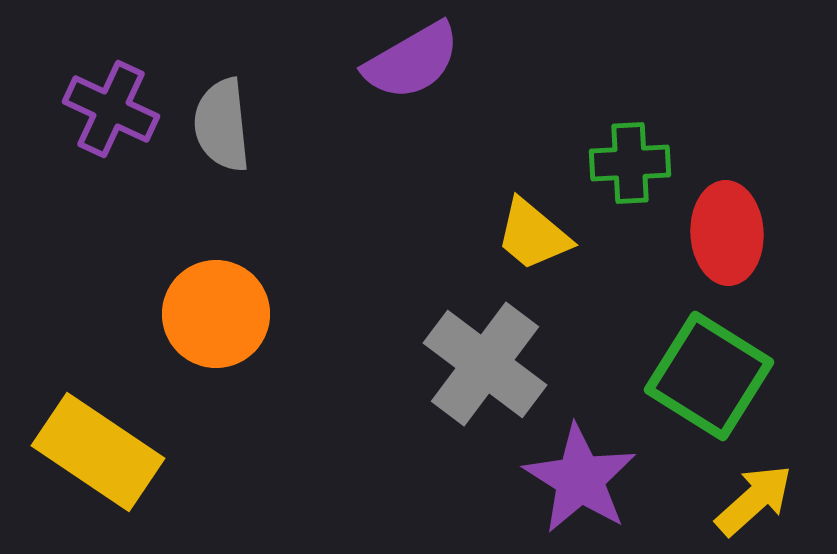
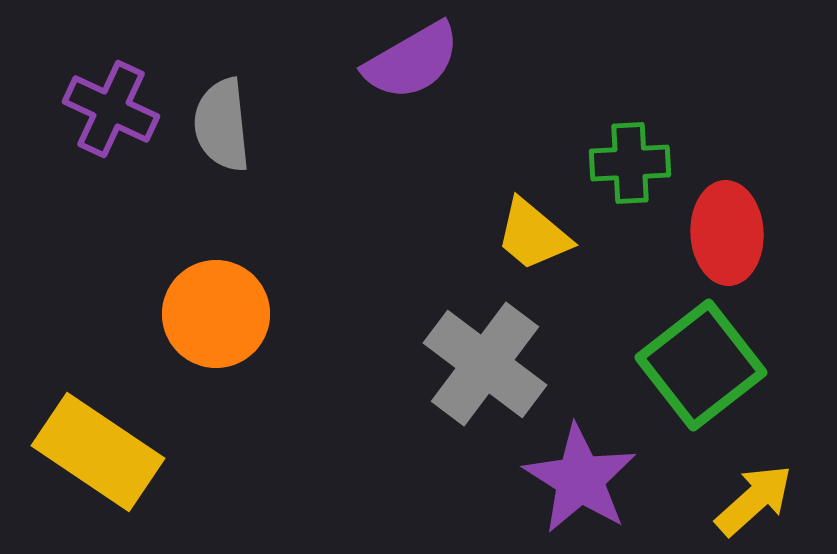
green square: moved 8 px left, 11 px up; rotated 20 degrees clockwise
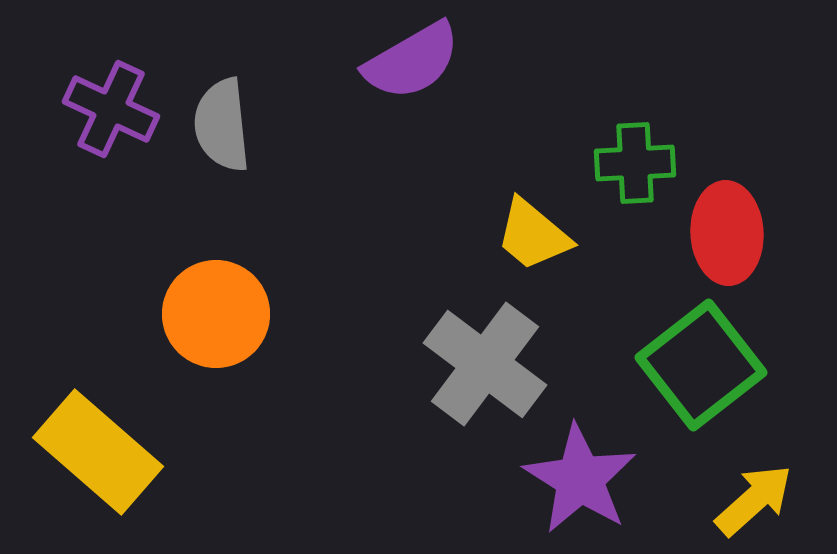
green cross: moved 5 px right
yellow rectangle: rotated 7 degrees clockwise
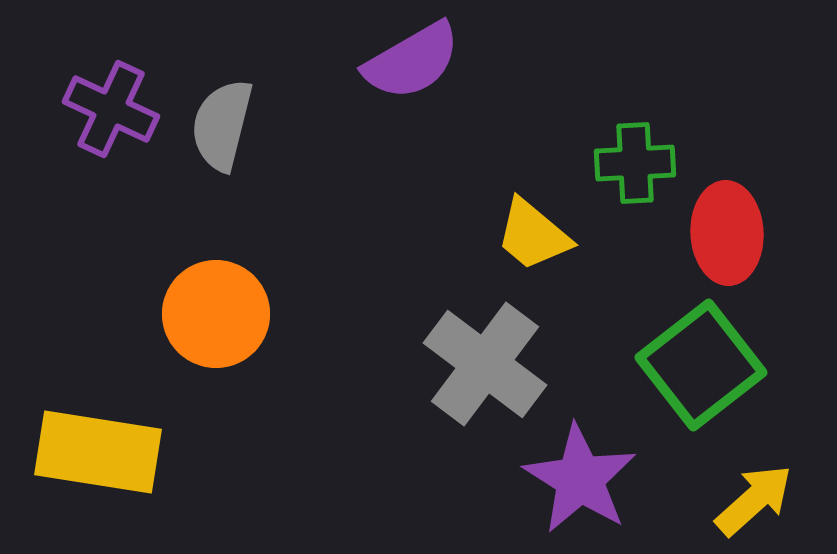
gray semicircle: rotated 20 degrees clockwise
yellow rectangle: rotated 32 degrees counterclockwise
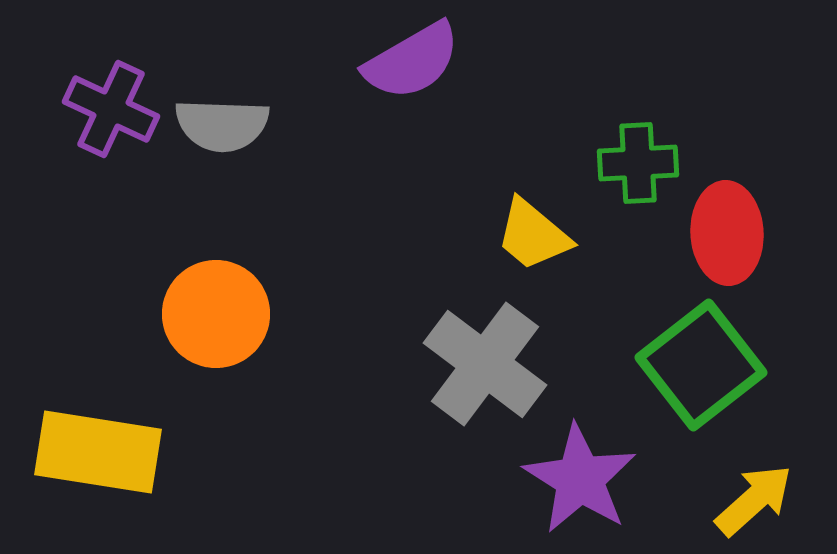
gray semicircle: rotated 102 degrees counterclockwise
green cross: moved 3 px right
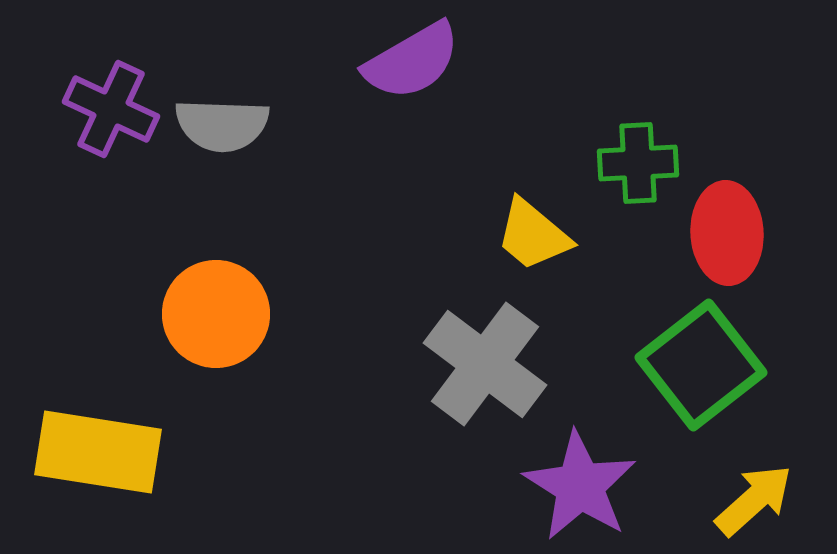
purple star: moved 7 px down
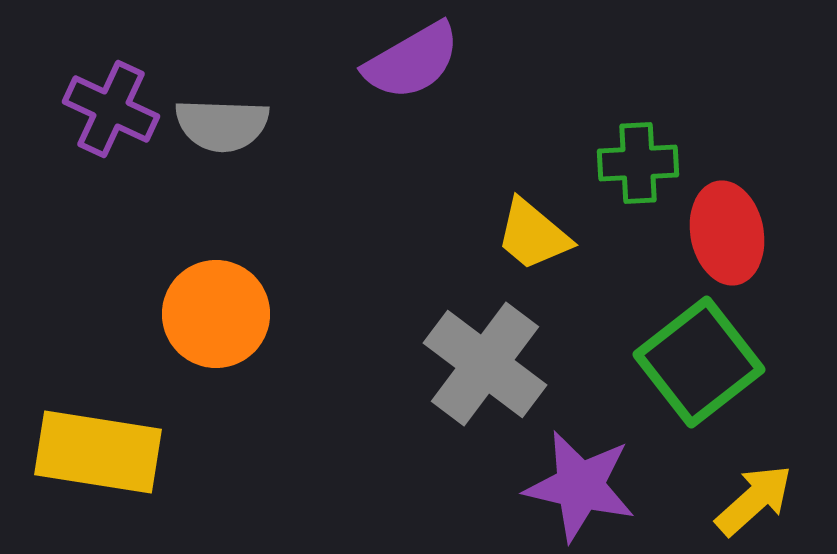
red ellipse: rotated 8 degrees counterclockwise
green square: moved 2 px left, 3 px up
purple star: rotated 19 degrees counterclockwise
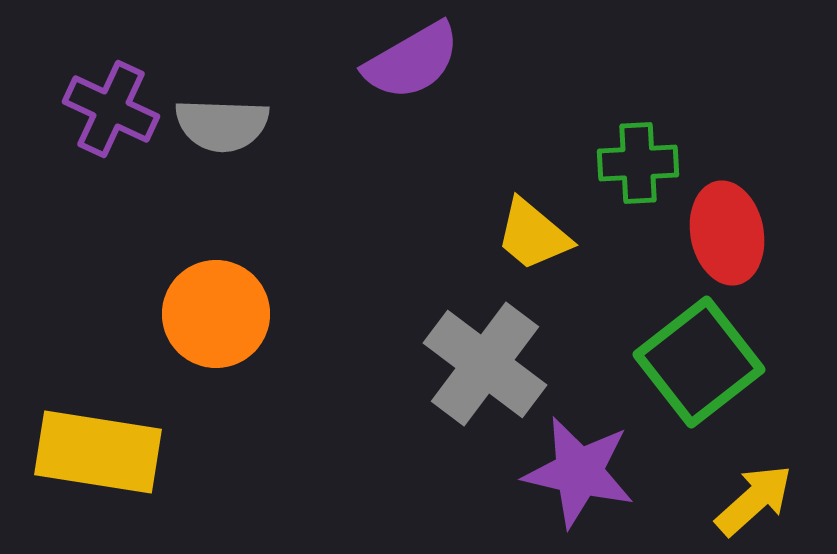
purple star: moved 1 px left, 14 px up
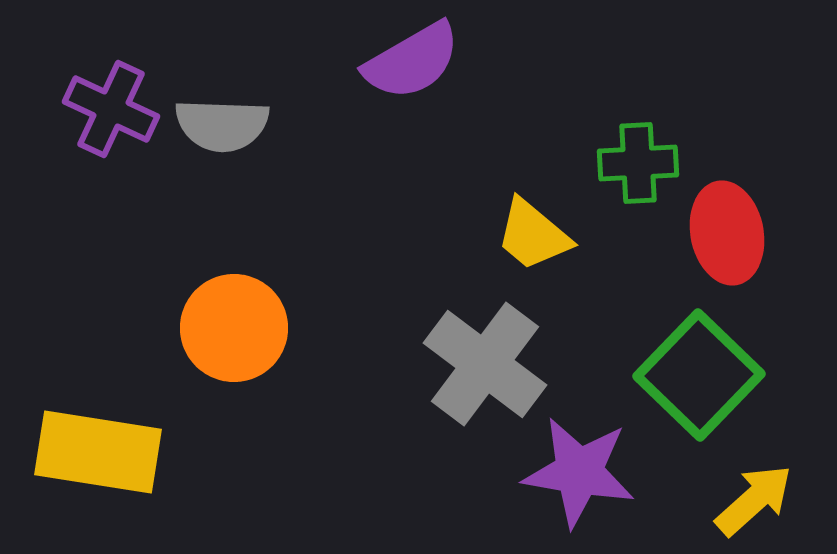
orange circle: moved 18 px right, 14 px down
green square: moved 13 px down; rotated 8 degrees counterclockwise
purple star: rotated 3 degrees counterclockwise
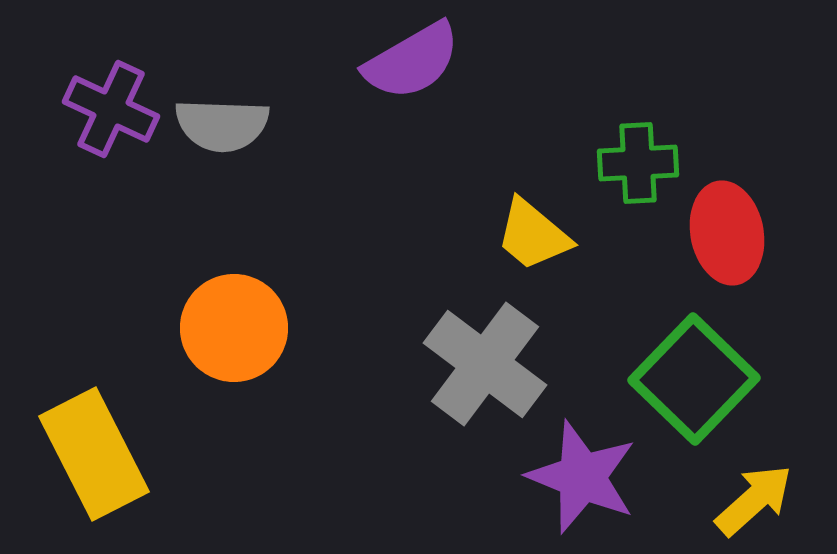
green square: moved 5 px left, 4 px down
yellow rectangle: moved 4 px left, 2 px down; rotated 54 degrees clockwise
purple star: moved 3 px right, 5 px down; rotated 12 degrees clockwise
